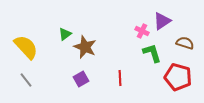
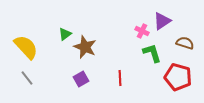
gray line: moved 1 px right, 2 px up
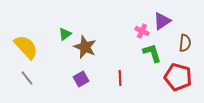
brown semicircle: rotated 78 degrees clockwise
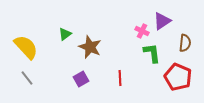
brown star: moved 5 px right
green L-shape: rotated 10 degrees clockwise
red pentagon: rotated 8 degrees clockwise
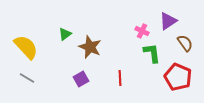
purple triangle: moved 6 px right
brown semicircle: rotated 42 degrees counterclockwise
gray line: rotated 21 degrees counterclockwise
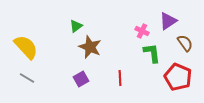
green triangle: moved 11 px right, 8 px up
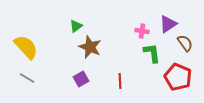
purple triangle: moved 3 px down
pink cross: rotated 16 degrees counterclockwise
red line: moved 3 px down
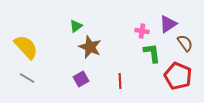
red pentagon: moved 1 px up
